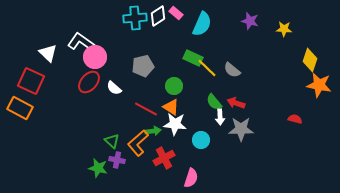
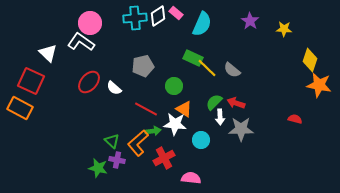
purple star: rotated 18 degrees clockwise
pink circle: moved 5 px left, 34 px up
green semicircle: rotated 84 degrees clockwise
orange triangle: moved 13 px right, 2 px down
pink semicircle: rotated 102 degrees counterclockwise
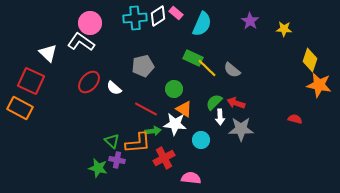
green circle: moved 3 px down
orange L-shape: rotated 144 degrees counterclockwise
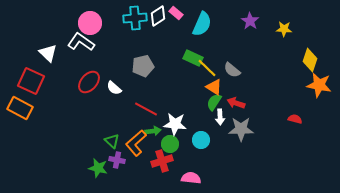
green circle: moved 4 px left, 55 px down
green semicircle: rotated 12 degrees counterclockwise
orange triangle: moved 30 px right, 22 px up
orange L-shape: moved 2 px left; rotated 144 degrees clockwise
red cross: moved 2 px left, 3 px down; rotated 10 degrees clockwise
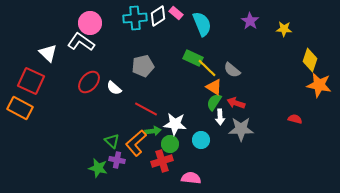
cyan semicircle: rotated 45 degrees counterclockwise
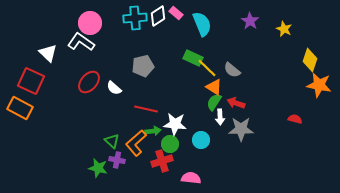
yellow star: rotated 21 degrees clockwise
red line: rotated 15 degrees counterclockwise
